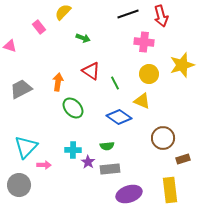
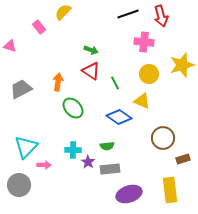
green arrow: moved 8 px right, 12 px down
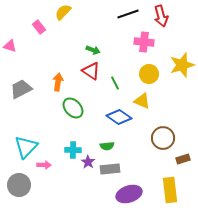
green arrow: moved 2 px right
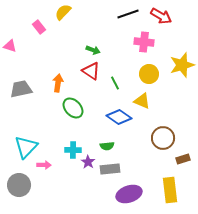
red arrow: rotated 45 degrees counterclockwise
orange arrow: moved 1 px down
gray trapezoid: rotated 15 degrees clockwise
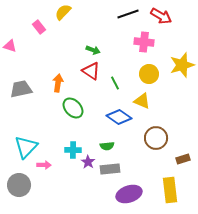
brown circle: moved 7 px left
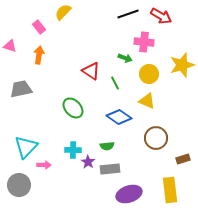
green arrow: moved 32 px right, 8 px down
orange arrow: moved 19 px left, 28 px up
yellow triangle: moved 5 px right
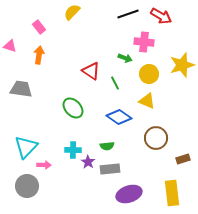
yellow semicircle: moved 9 px right
gray trapezoid: rotated 20 degrees clockwise
gray circle: moved 8 px right, 1 px down
yellow rectangle: moved 2 px right, 3 px down
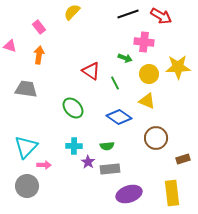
yellow star: moved 4 px left, 2 px down; rotated 15 degrees clockwise
gray trapezoid: moved 5 px right
cyan cross: moved 1 px right, 4 px up
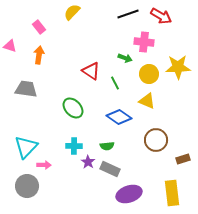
brown circle: moved 2 px down
gray rectangle: rotated 30 degrees clockwise
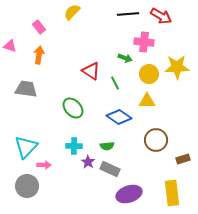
black line: rotated 15 degrees clockwise
yellow star: moved 1 px left
yellow triangle: rotated 24 degrees counterclockwise
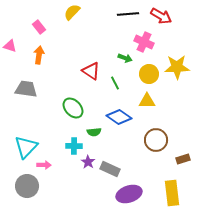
pink cross: rotated 18 degrees clockwise
green semicircle: moved 13 px left, 14 px up
